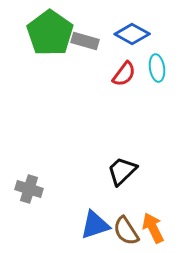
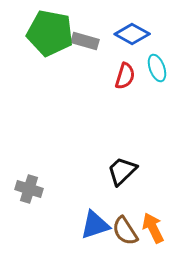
green pentagon: rotated 24 degrees counterclockwise
cyan ellipse: rotated 12 degrees counterclockwise
red semicircle: moved 1 px right, 2 px down; rotated 20 degrees counterclockwise
brown semicircle: moved 1 px left
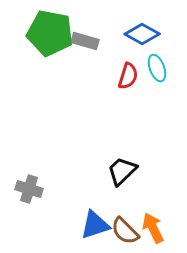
blue diamond: moved 10 px right
red semicircle: moved 3 px right
brown semicircle: rotated 12 degrees counterclockwise
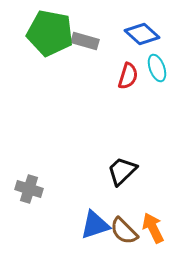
blue diamond: rotated 12 degrees clockwise
brown semicircle: moved 1 px left
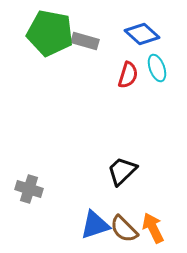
red semicircle: moved 1 px up
brown semicircle: moved 2 px up
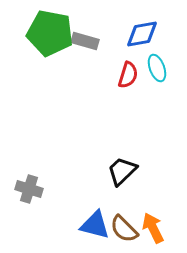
blue diamond: rotated 52 degrees counterclockwise
blue triangle: rotated 32 degrees clockwise
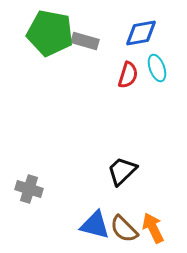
blue diamond: moved 1 px left, 1 px up
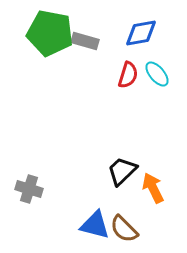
cyan ellipse: moved 6 px down; rotated 20 degrees counterclockwise
orange arrow: moved 40 px up
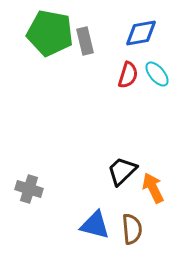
gray rectangle: rotated 60 degrees clockwise
brown semicircle: moved 8 px right; rotated 140 degrees counterclockwise
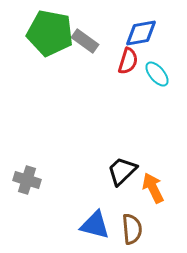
gray rectangle: rotated 40 degrees counterclockwise
red semicircle: moved 14 px up
gray cross: moved 2 px left, 9 px up
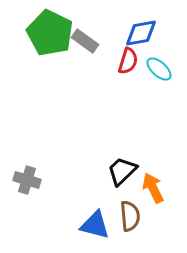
green pentagon: rotated 15 degrees clockwise
cyan ellipse: moved 2 px right, 5 px up; rotated 8 degrees counterclockwise
brown semicircle: moved 2 px left, 13 px up
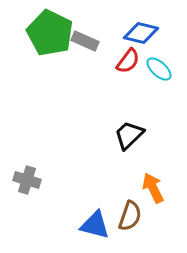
blue diamond: rotated 24 degrees clockwise
gray rectangle: rotated 12 degrees counterclockwise
red semicircle: rotated 20 degrees clockwise
black trapezoid: moved 7 px right, 36 px up
brown semicircle: rotated 24 degrees clockwise
